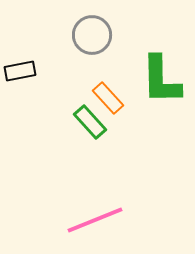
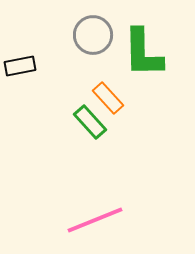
gray circle: moved 1 px right
black rectangle: moved 5 px up
green L-shape: moved 18 px left, 27 px up
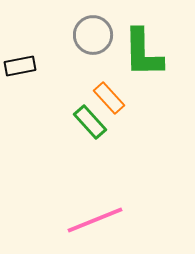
orange rectangle: moved 1 px right
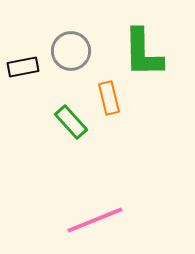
gray circle: moved 22 px left, 16 px down
black rectangle: moved 3 px right, 1 px down
orange rectangle: rotated 28 degrees clockwise
green rectangle: moved 19 px left
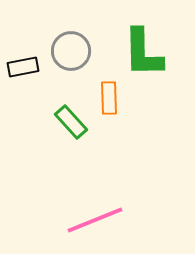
orange rectangle: rotated 12 degrees clockwise
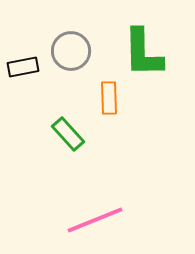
green rectangle: moved 3 px left, 12 px down
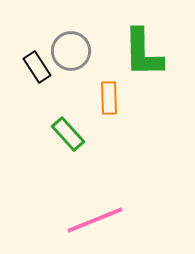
black rectangle: moved 14 px right; rotated 68 degrees clockwise
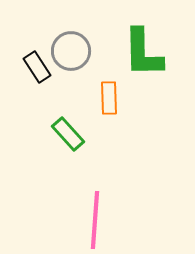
pink line: rotated 64 degrees counterclockwise
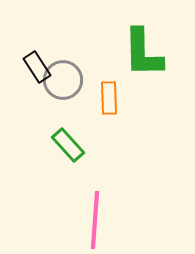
gray circle: moved 8 px left, 29 px down
green rectangle: moved 11 px down
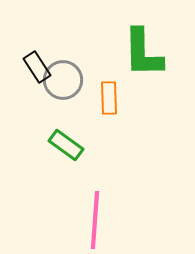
green rectangle: moved 2 px left; rotated 12 degrees counterclockwise
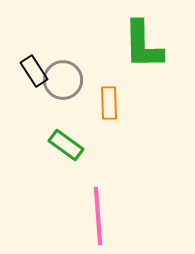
green L-shape: moved 8 px up
black rectangle: moved 3 px left, 4 px down
orange rectangle: moved 5 px down
pink line: moved 3 px right, 4 px up; rotated 8 degrees counterclockwise
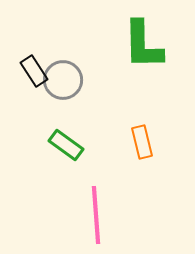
orange rectangle: moved 33 px right, 39 px down; rotated 12 degrees counterclockwise
pink line: moved 2 px left, 1 px up
